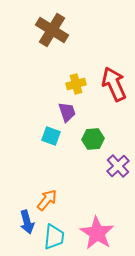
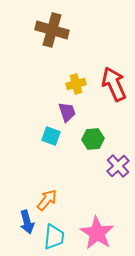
brown cross: rotated 16 degrees counterclockwise
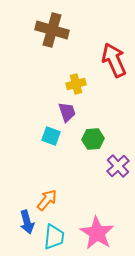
red arrow: moved 24 px up
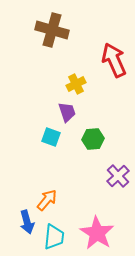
yellow cross: rotated 12 degrees counterclockwise
cyan square: moved 1 px down
purple cross: moved 10 px down
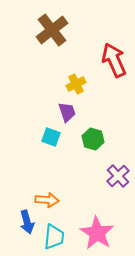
brown cross: rotated 36 degrees clockwise
green hexagon: rotated 20 degrees clockwise
orange arrow: rotated 55 degrees clockwise
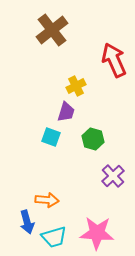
yellow cross: moved 2 px down
purple trapezoid: moved 1 px left; rotated 35 degrees clockwise
purple cross: moved 5 px left
pink star: rotated 28 degrees counterclockwise
cyan trapezoid: rotated 68 degrees clockwise
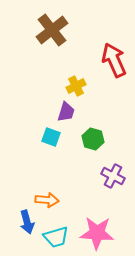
purple cross: rotated 20 degrees counterclockwise
cyan trapezoid: moved 2 px right
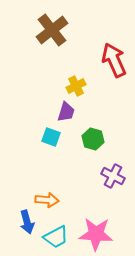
pink star: moved 1 px left, 1 px down
cyan trapezoid: rotated 12 degrees counterclockwise
